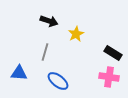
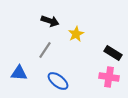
black arrow: moved 1 px right
gray line: moved 2 px up; rotated 18 degrees clockwise
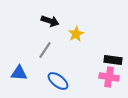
black rectangle: moved 7 px down; rotated 24 degrees counterclockwise
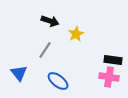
blue triangle: rotated 48 degrees clockwise
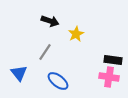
gray line: moved 2 px down
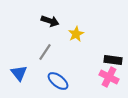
pink cross: rotated 18 degrees clockwise
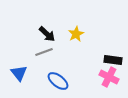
black arrow: moved 3 px left, 13 px down; rotated 24 degrees clockwise
gray line: moved 1 px left; rotated 36 degrees clockwise
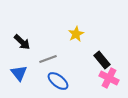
black arrow: moved 25 px left, 8 px down
gray line: moved 4 px right, 7 px down
black rectangle: moved 11 px left; rotated 42 degrees clockwise
pink cross: moved 1 px down
